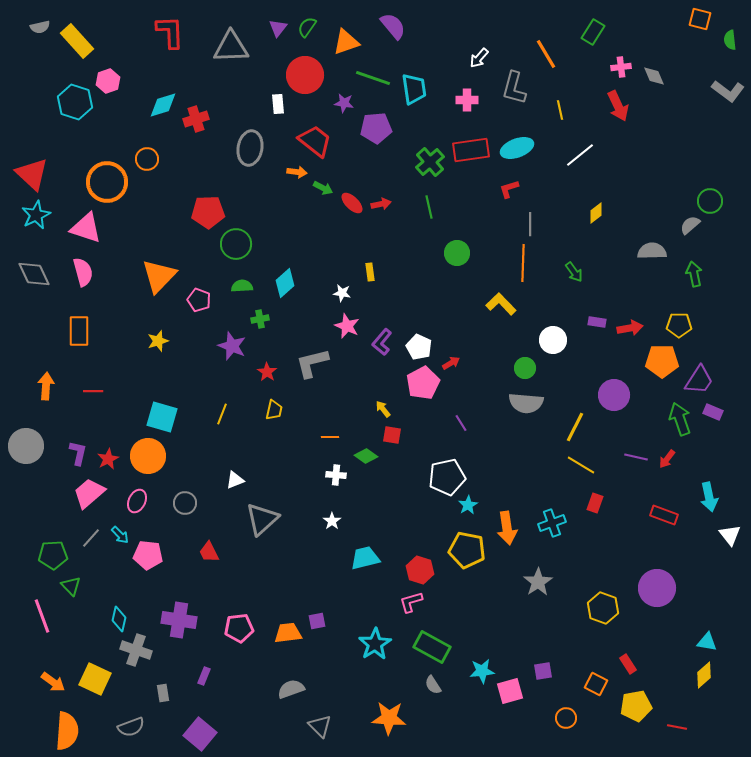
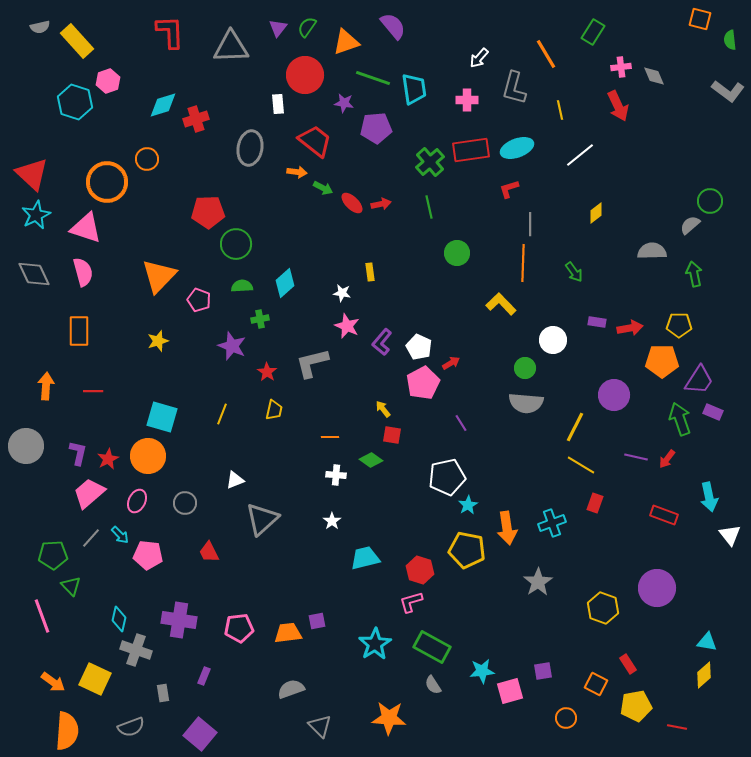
green diamond at (366, 456): moved 5 px right, 4 px down
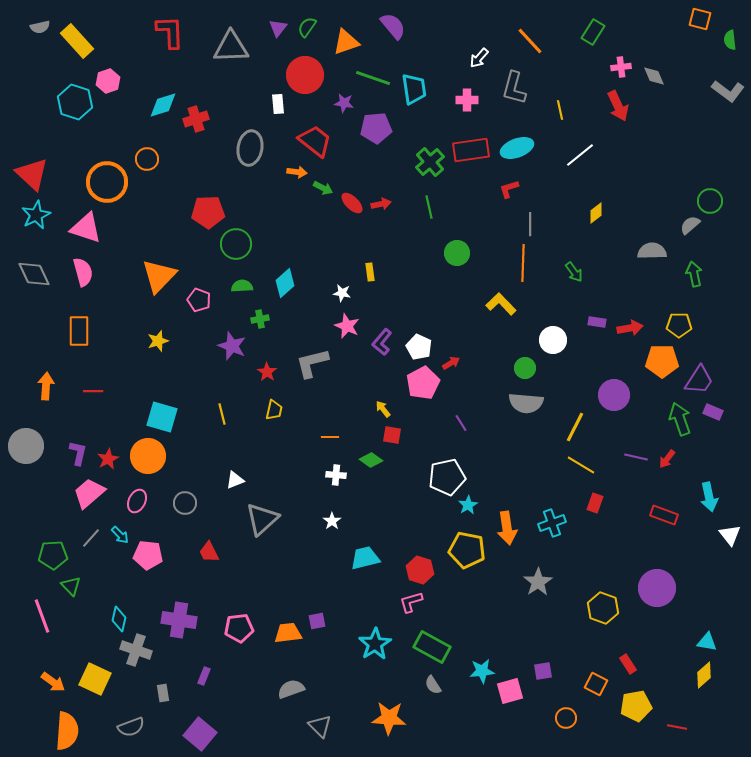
orange line at (546, 54): moved 16 px left, 13 px up; rotated 12 degrees counterclockwise
yellow line at (222, 414): rotated 35 degrees counterclockwise
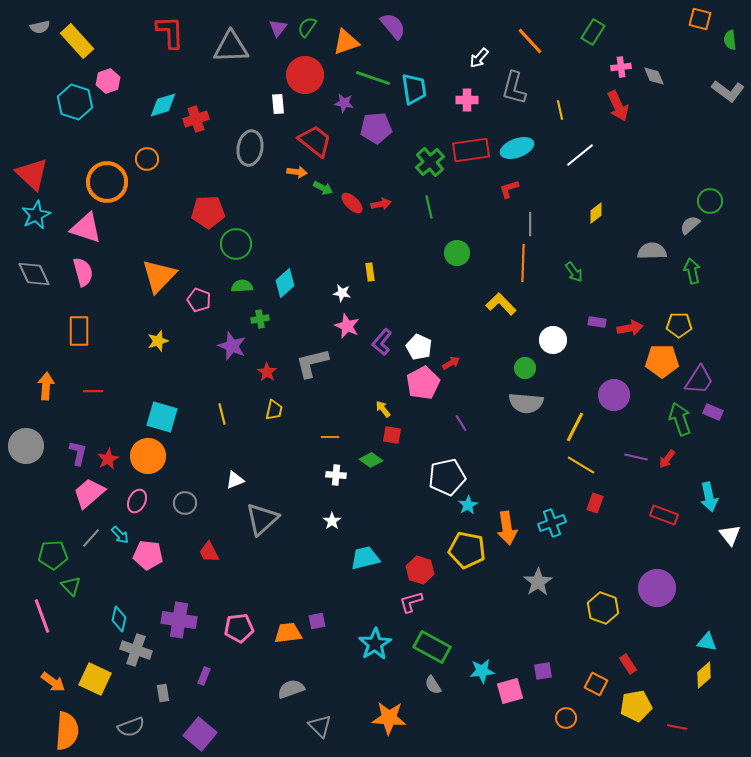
green arrow at (694, 274): moved 2 px left, 3 px up
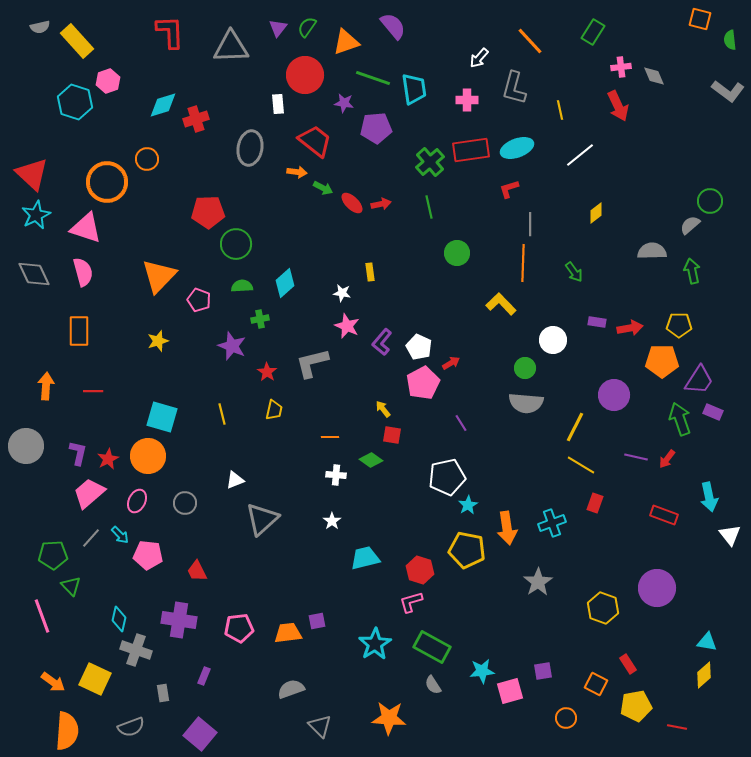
red trapezoid at (209, 552): moved 12 px left, 19 px down
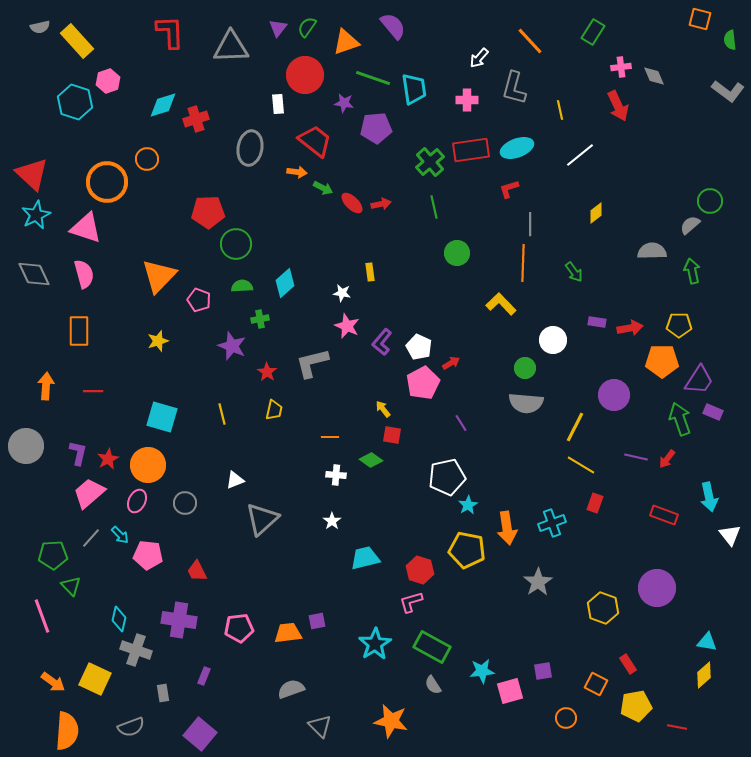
green line at (429, 207): moved 5 px right
pink semicircle at (83, 272): moved 1 px right, 2 px down
orange circle at (148, 456): moved 9 px down
orange star at (389, 718): moved 2 px right, 3 px down; rotated 8 degrees clockwise
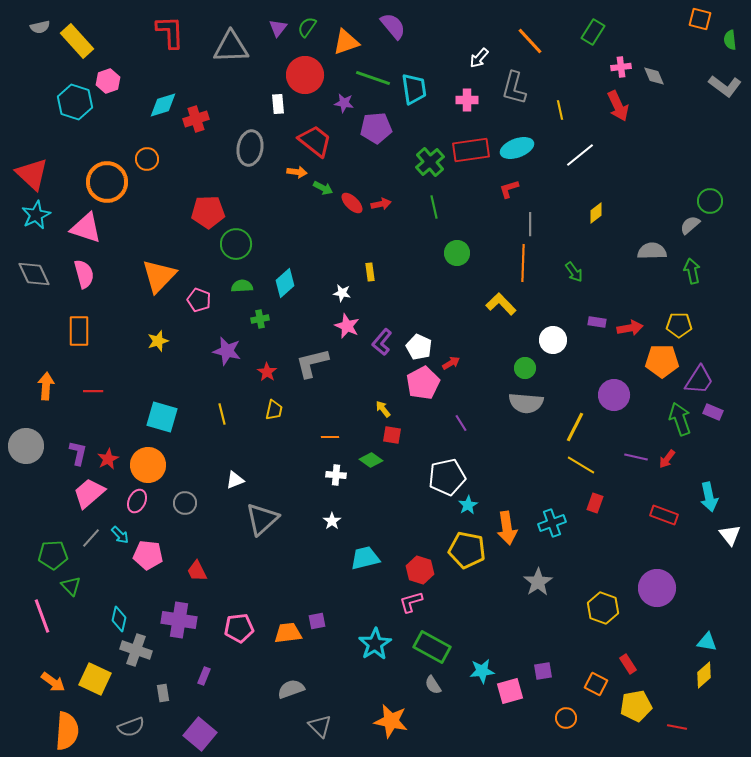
gray L-shape at (728, 91): moved 3 px left, 5 px up
purple star at (232, 346): moved 5 px left, 5 px down; rotated 8 degrees counterclockwise
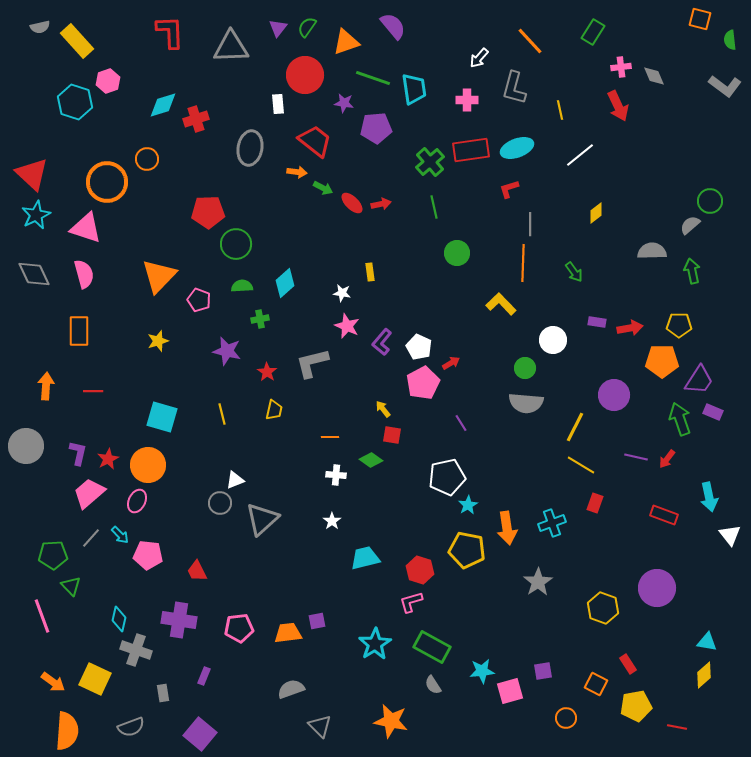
gray circle at (185, 503): moved 35 px right
